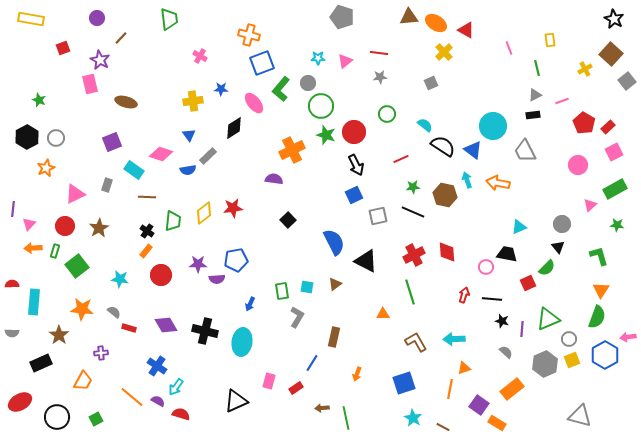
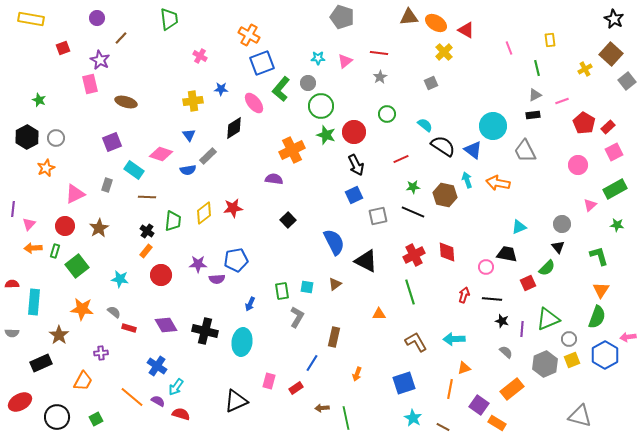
orange cross at (249, 35): rotated 15 degrees clockwise
gray star at (380, 77): rotated 24 degrees counterclockwise
orange triangle at (383, 314): moved 4 px left
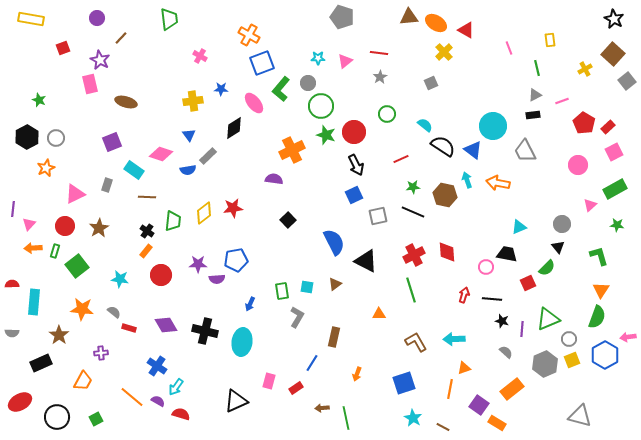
brown square at (611, 54): moved 2 px right
green line at (410, 292): moved 1 px right, 2 px up
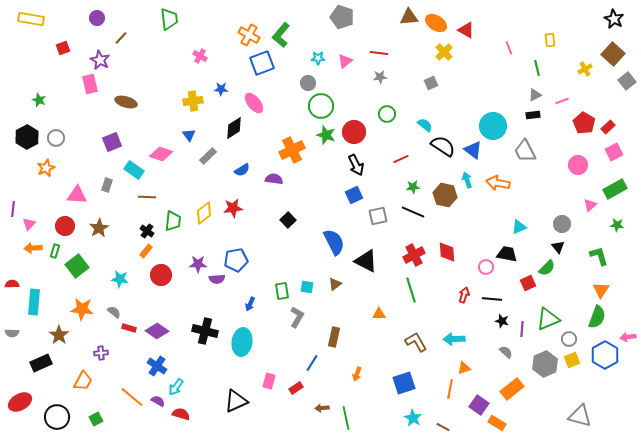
gray star at (380, 77): rotated 24 degrees clockwise
green L-shape at (281, 89): moved 54 px up
blue semicircle at (188, 170): moved 54 px right; rotated 21 degrees counterclockwise
pink triangle at (75, 194): moved 2 px right, 1 px down; rotated 30 degrees clockwise
purple diamond at (166, 325): moved 9 px left, 6 px down; rotated 25 degrees counterclockwise
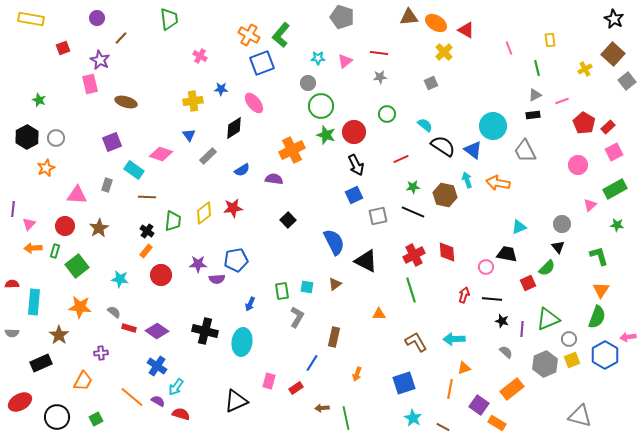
orange star at (82, 309): moved 2 px left, 2 px up
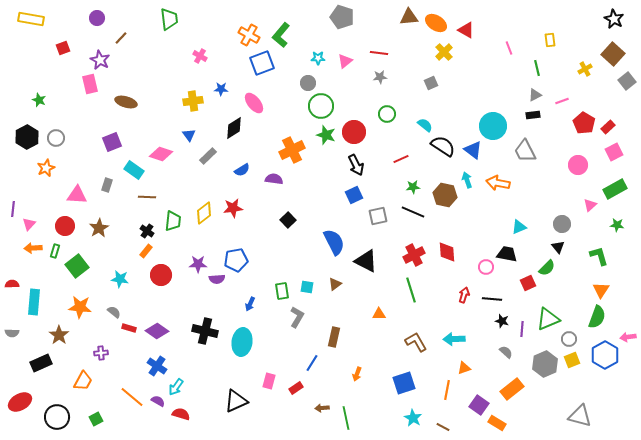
orange line at (450, 389): moved 3 px left, 1 px down
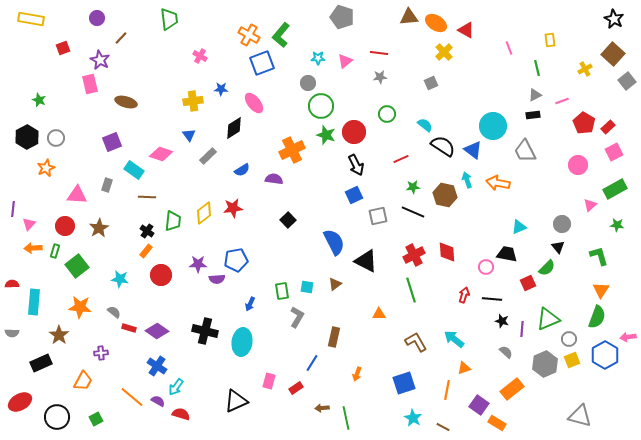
cyan arrow at (454, 339): rotated 40 degrees clockwise
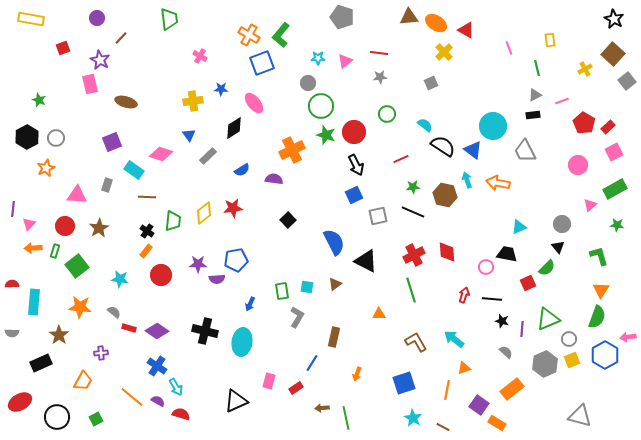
cyan arrow at (176, 387): rotated 66 degrees counterclockwise
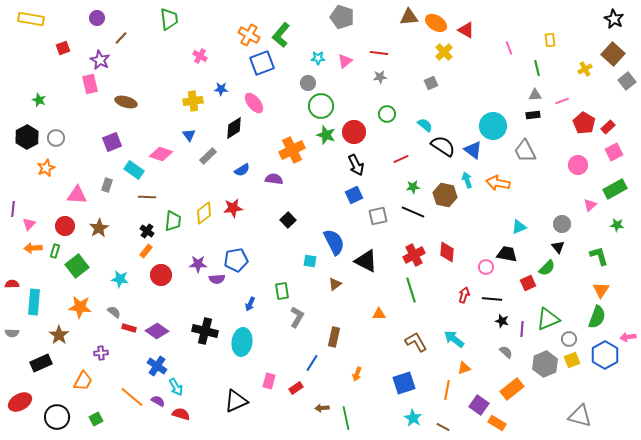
gray triangle at (535, 95): rotated 24 degrees clockwise
red diamond at (447, 252): rotated 10 degrees clockwise
cyan square at (307, 287): moved 3 px right, 26 px up
